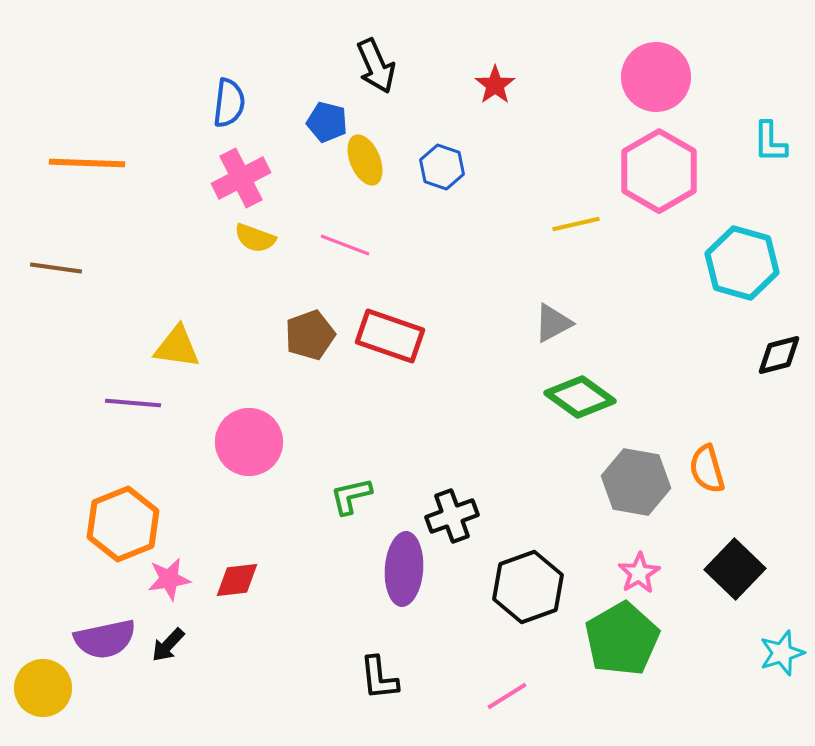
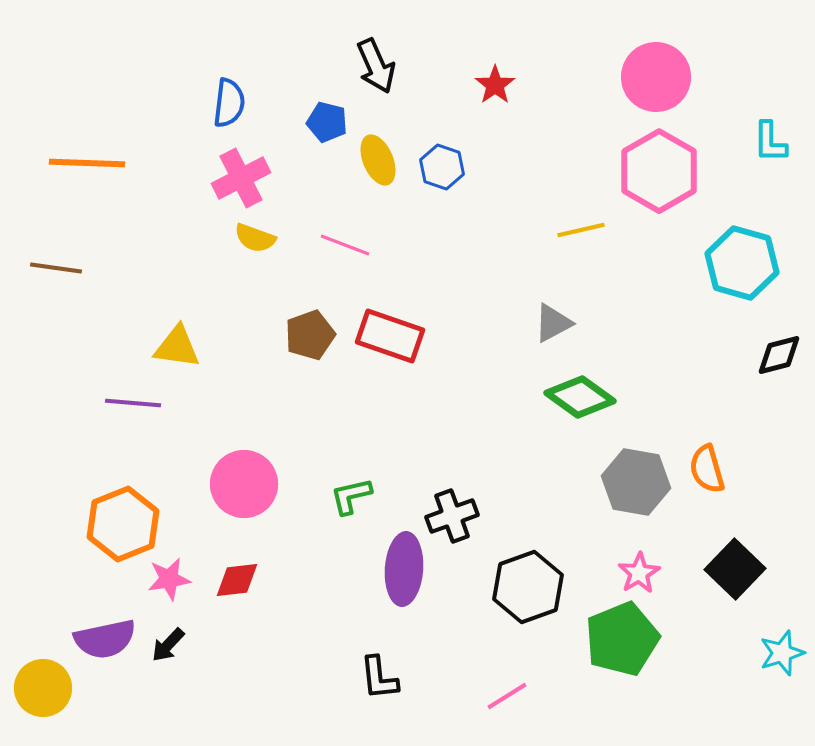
yellow ellipse at (365, 160): moved 13 px right
yellow line at (576, 224): moved 5 px right, 6 px down
pink circle at (249, 442): moved 5 px left, 42 px down
green pentagon at (622, 639): rotated 8 degrees clockwise
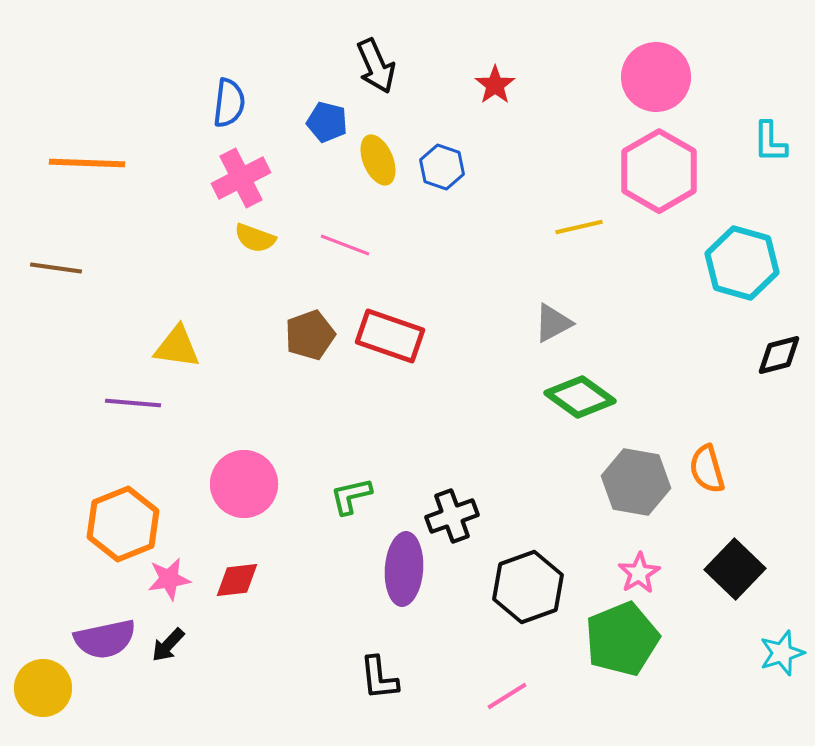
yellow line at (581, 230): moved 2 px left, 3 px up
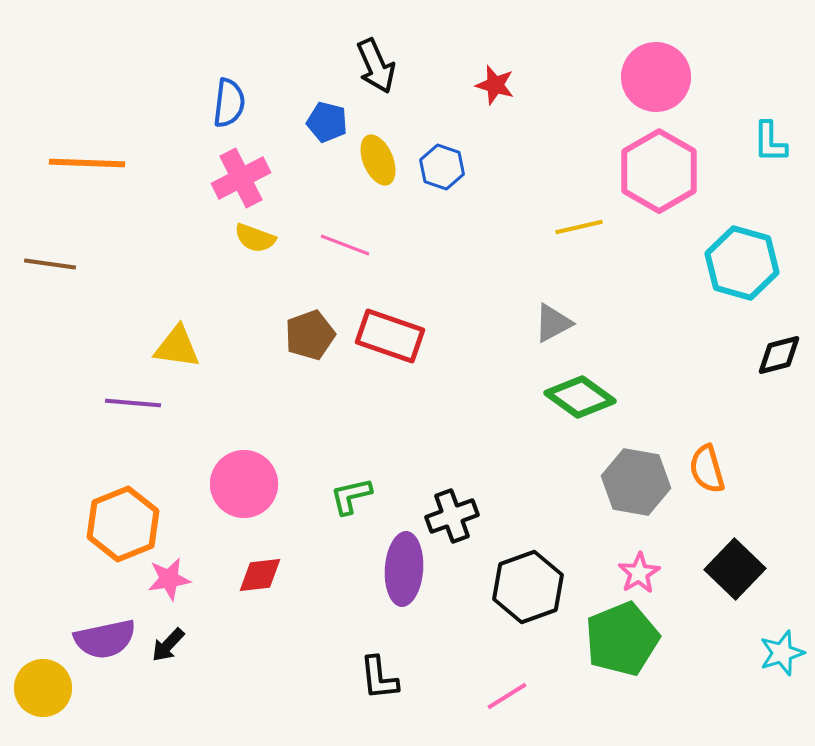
red star at (495, 85): rotated 21 degrees counterclockwise
brown line at (56, 268): moved 6 px left, 4 px up
red diamond at (237, 580): moved 23 px right, 5 px up
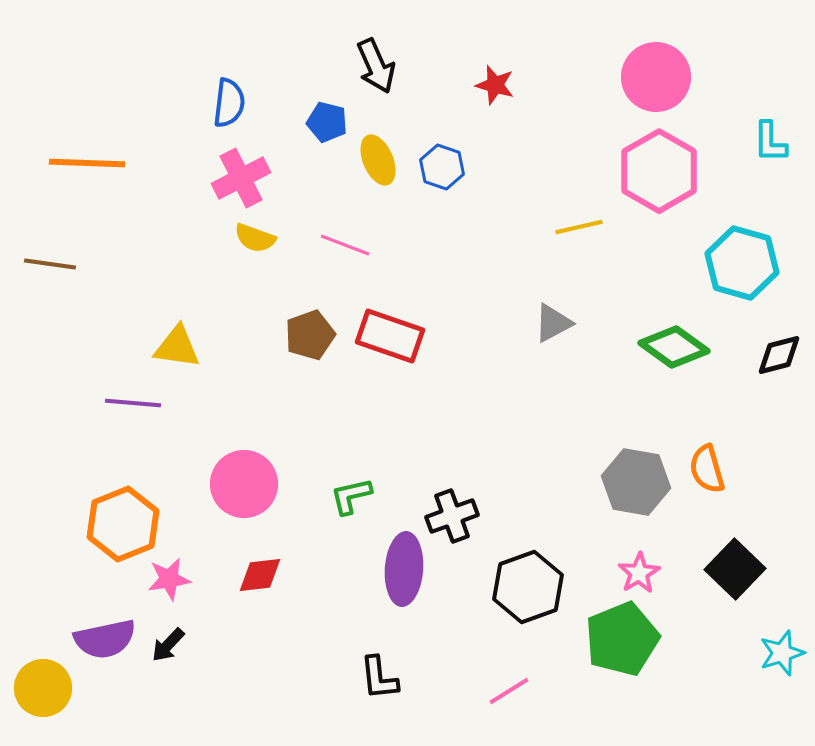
green diamond at (580, 397): moved 94 px right, 50 px up
pink line at (507, 696): moved 2 px right, 5 px up
